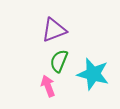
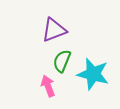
green semicircle: moved 3 px right
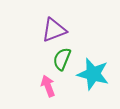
green semicircle: moved 2 px up
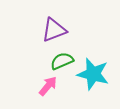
green semicircle: moved 2 px down; rotated 45 degrees clockwise
pink arrow: rotated 60 degrees clockwise
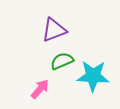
cyan star: moved 2 px down; rotated 12 degrees counterclockwise
pink arrow: moved 8 px left, 3 px down
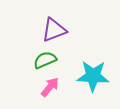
green semicircle: moved 17 px left, 1 px up
pink arrow: moved 10 px right, 2 px up
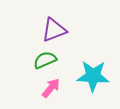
pink arrow: moved 1 px right, 1 px down
